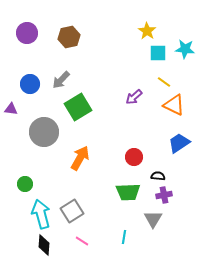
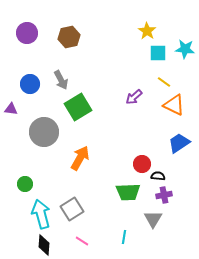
gray arrow: rotated 72 degrees counterclockwise
red circle: moved 8 px right, 7 px down
gray square: moved 2 px up
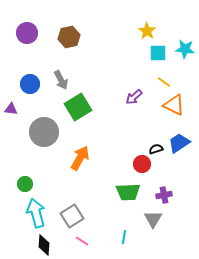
black semicircle: moved 2 px left, 27 px up; rotated 24 degrees counterclockwise
gray square: moved 7 px down
cyan arrow: moved 5 px left, 1 px up
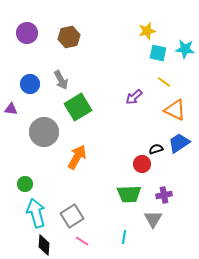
yellow star: rotated 24 degrees clockwise
cyan square: rotated 12 degrees clockwise
orange triangle: moved 1 px right, 5 px down
orange arrow: moved 3 px left, 1 px up
green trapezoid: moved 1 px right, 2 px down
